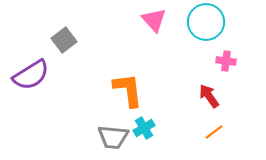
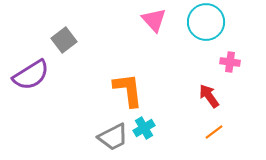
pink cross: moved 4 px right, 1 px down
gray trapezoid: rotated 32 degrees counterclockwise
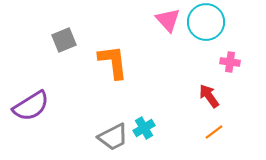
pink triangle: moved 14 px right
gray square: rotated 15 degrees clockwise
purple semicircle: moved 31 px down
orange L-shape: moved 15 px left, 28 px up
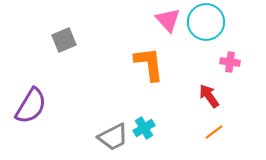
orange L-shape: moved 36 px right, 2 px down
purple semicircle: rotated 27 degrees counterclockwise
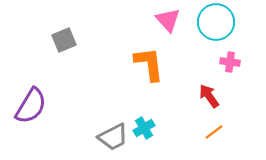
cyan circle: moved 10 px right
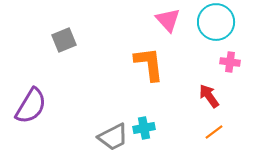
cyan cross: rotated 20 degrees clockwise
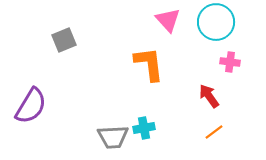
gray trapezoid: rotated 24 degrees clockwise
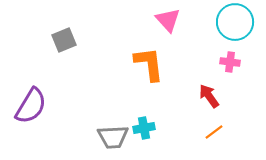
cyan circle: moved 19 px right
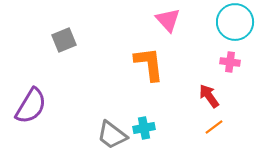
orange line: moved 5 px up
gray trapezoid: moved 1 px left, 2 px up; rotated 40 degrees clockwise
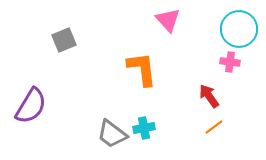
cyan circle: moved 4 px right, 7 px down
orange L-shape: moved 7 px left, 5 px down
gray trapezoid: moved 1 px up
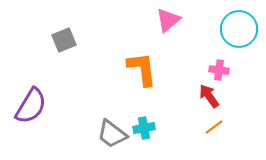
pink triangle: rotated 32 degrees clockwise
pink cross: moved 11 px left, 8 px down
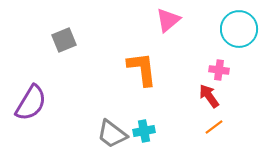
purple semicircle: moved 3 px up
cyan cross: moved 3 px down
